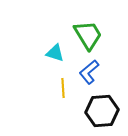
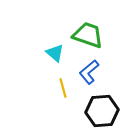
green trapezoid: rotated 40 degrees counterclockwise
cyan triangle: rotated 24 degrees clockwise
yellow line: rotated 12 degrees counterclockwise
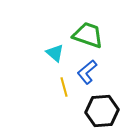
blue L-shape: moved 2 px left
yellow line: moved 1 px right, 1 px up
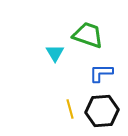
cyan triangle: rotated 18 degrees clockwise
blue L-shape: moved 14 px right, 1 px down; rotated 40 degrees clockwise
yellow line: moved 6 px right, 22 px down
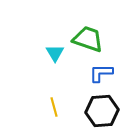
green trapezoid: moved 4 px down
yellow line: moved 16 px left, 2 px up
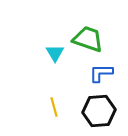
black hexagon: moved 3 px left
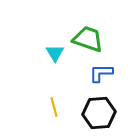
black hexagon: moved 2 px down
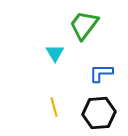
green trapezoid: moved 4 px left, 14 px up; rotated 72 degrees counterclockwise
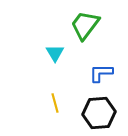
green trapezoid: moved 1 px right
yellow line: moved 1 px right, 4 px up
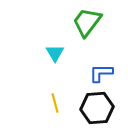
green trapezoid: moved 2 px right, 3 px up
black hexagon: moved 2 px left, 5 px up
